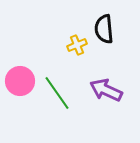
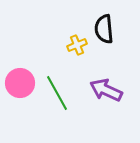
pink circle: moved 2 px down
green line: rotated 6 degrees clockwise
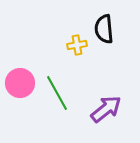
yellow cross: rotated 12 degrees clockwise
purple arrow: moved 19 px down; rotated 116 degrees clockwise
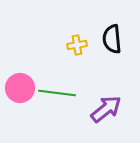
black semicircle: moved 8 px right, 10 px down
pink circle: moved 5 px down
green line: rotated 54 degrees counterclockwise
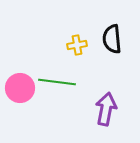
green line: moved 11 px up
purple arrow: rotated 40 degrees counterclockwise
